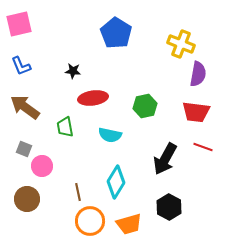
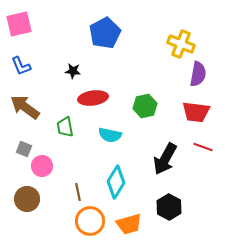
blue pentagon: moved 11 px left; rotated 12 degrees clockwise
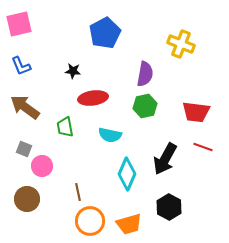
purple semicircle: moved 53 px left
cyan diamond: moved 11 px right, 8 px up; rotated 8 degrees counterclockwise
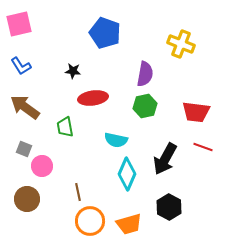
blue pentagon: rotated 24 degrees counterclockwise
blue L-shape: rotated 10 degrees counterclockwise
cyan semicircle: moved 6 px right, 5 px down
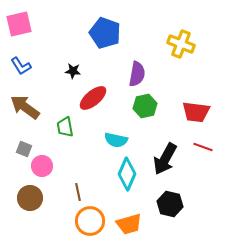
purple semicircle: moved 8 px left
red ellipse: rotated 32 degrees counterclockwise
brown circle: moved 3 px right, 1 px up
black hexagon: moved 1 px right, 3 px up; rotated 15 degrees counterclockwise
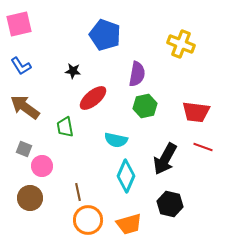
blue pentagon: moved 2 px down
cyan diamond: moved 1 px left, 2 px down
orange circle: moved 2 px left, 1 px up
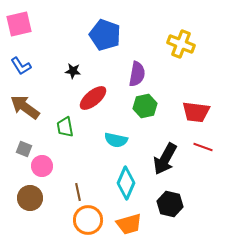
cyan diamond: moved 7 px down
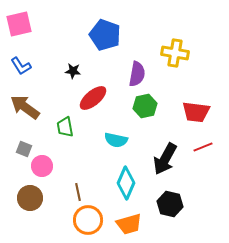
yellow cross: moved 6 px left, 9 px down; rotated 12 degrees counterclockwise
red line: rotated 42 degrees counterclockwise
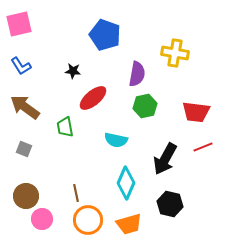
pink circle: moved 53 px down
brown line: moved 2 px left, 1 px down
brown circle: moved 4 px left, 2 px up
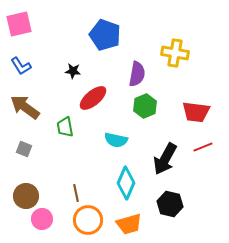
green hexagon: rotated 10 degrees counterclockwise
